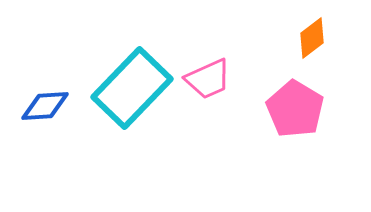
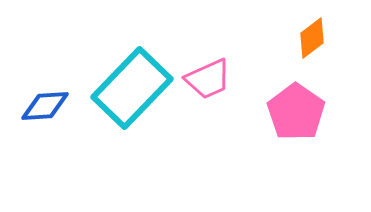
pink pentagon: moved 1 px right, 3 px down; rotated 4 degrees clockwise
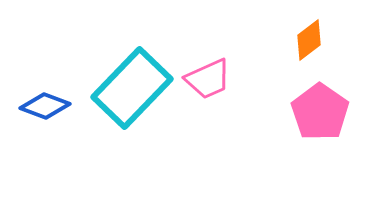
orange diamond: moved 3 px left, 2 px down
blue diamond: rotated 24 degrees clockwise
pink pentagon: moved 24 px right
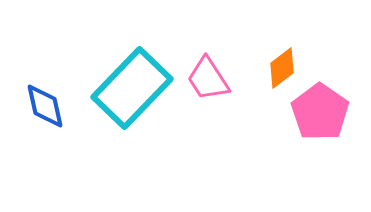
orange diamond: moved 27 px left, 28 px down
pink trapezoid: rotated 81 degrees clockwise
blue diamond: rotated 57 degrees clockwise
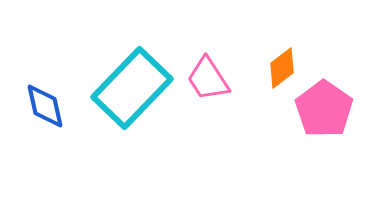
pink pentagon: moved 4 px right, 3 px up
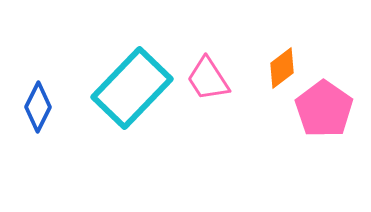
blue diamond: moved 7 px left, 1 px down; rotated 39 degrees clockwise
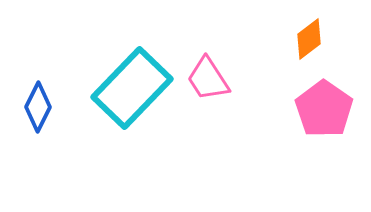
orange diamond: moved 27 px right, 29 px up
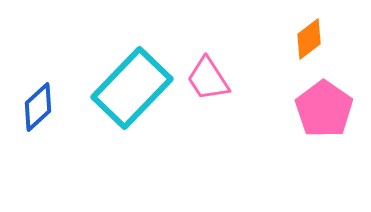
blue diamond: rotated 21 degrees clockwise
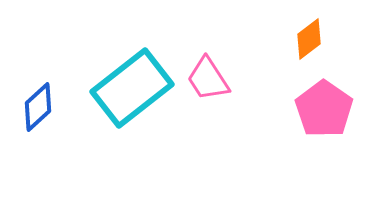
cyan rectangle: rotated 8 degrees clockwise
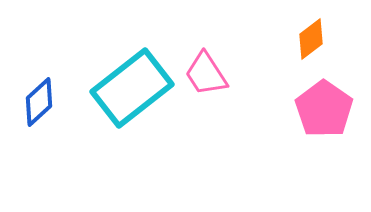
orange diamond: moved 2 px right
pink trapezoid: moved 2 px left, 5 px up
blue diamond: moved 1 px right, 5 px up
